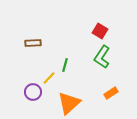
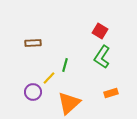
orange rectangle: rotated 16 degrees clockwise
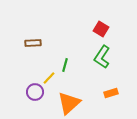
red square: moved 1 px right, 2 px up
purple circle: moved 2 px right
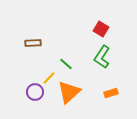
green line: moved 1 px right, 1 px up; rotated 64 degrees counterclockwise
orange triangle: moved 11 px up
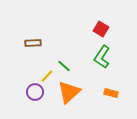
green line: moved 2 px left, 2 px down
yellow line: moved 2 px left, 2 px up
orange rectangle: rotated 32 degrees clockwise
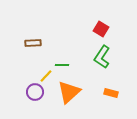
green line: moved 2 px left, 1 px up; rotated 40 degrees counterclockwise
yellow line: moved 1 px left
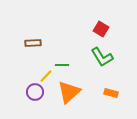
green L-shape: rotated 65 degrees counterclockwise
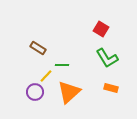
brown rectangle: moved 5 px right, 5 px down; rotated 35 degrees clockwise
green L-shape: moved 5 px right, 1 px down
orange rectangle: moved 5 px up
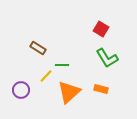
orange rectangle: moved 10 px left, 1 px down
purple circle: moved 14 px left, 2 px up
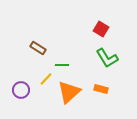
yellow line: moved 3 px down
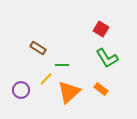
orange rectangle: rotated 24 degrees clockwise
